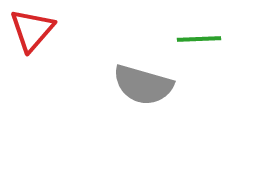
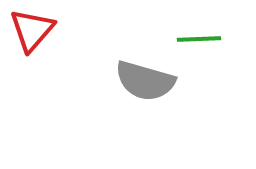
gray semicircle: moved 2 px right, 4 px up
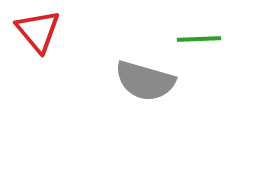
red triangle: moved 6 px right, 1 px down; rotated 21 degrees counterclockwise
